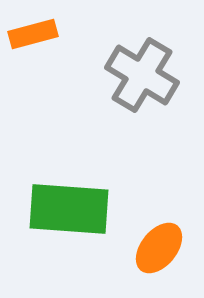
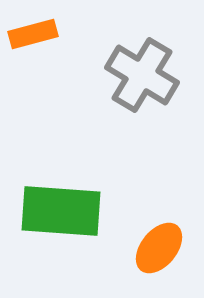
green rectangle: moved 8 px left, 2 px down
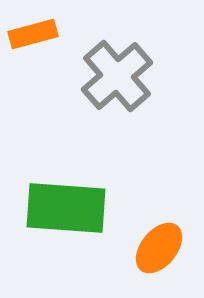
gray cross: moved 25 px left, 1 px down; rotated 18 degrees clockwise
green rectangle: moved 5 px right, 3 px up
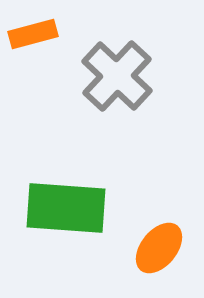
gray cross: rotated 6 degrees counterclockwise
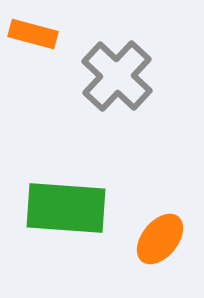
orange rectangle: rotated 30 degrees clockwise
orange ellipse: moved 1 px right, 9 px up
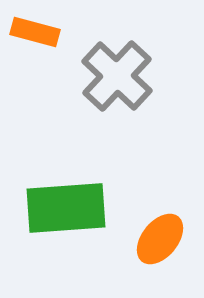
orange rectangle: moved 2 px right, 2 px up
green rectangle: rotated 8 degrees counterclockwise
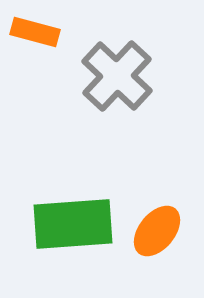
green rectangle: moved 7 px right, 16 px down
orange ellipse: moved 3 px left, 8 px up
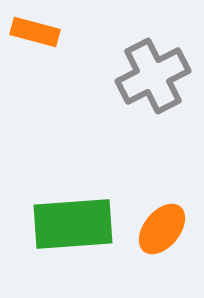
gray cross: moved 36 px right; rotated 20 degrees clockwise
orange ellipse: moved 5 px right, 2 px up
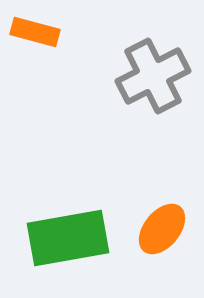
green rectangle: moved 5 px left, 14 px down; rotated 6 degrees counterclockwise
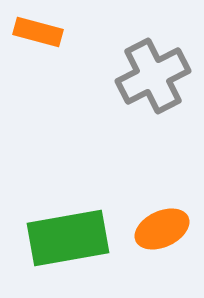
orange rectangle: moved 3 px right
orange ellipse: rotated 26 degrees clockwise
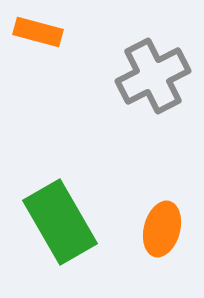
orange ellipse: rotated 50 degrees counterclockwise
green rectangle: moved 8 px left, 16 px up; rotated 70 degrees clockwise
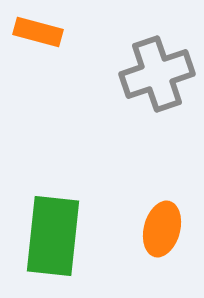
gray cross: moved 4 px right, 2 px up; rotated 8 degrees clockwise
green rectangle: moved 7 px left, 14 px down; rotated 36 degrees clockwise
